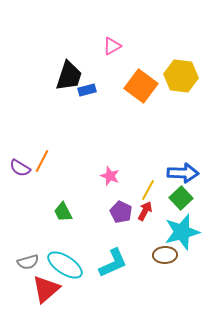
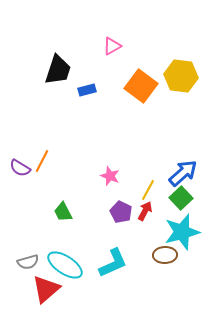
black trapezoid: moved 11 px left, 6 px up
blue arrow: rotated 44 degrees counterclockwise
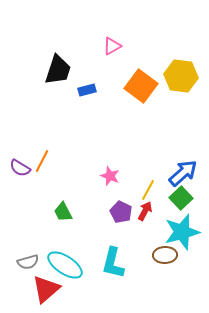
cyan L-shape: rotated 128 degrees clockwise
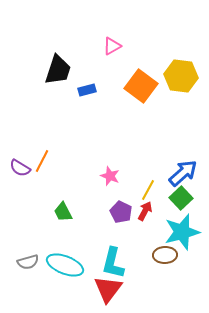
cyan ellipse: rotated 12 degrees counterclockwise
red triangle: moved 62 px right; rotated 12 degrees counterclockwise
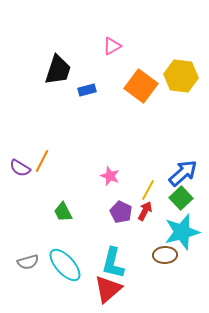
cyan ellipse: rotated 27 degrees clockwise
red triangle: rotated 12 degrees clockwise
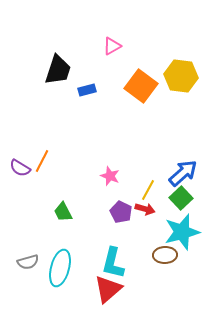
red arrow: moved 2 px up; rotated 78 degrees clockwise
cyan ellipse: moved 5 px left, 3 px down; rotated 57 degrees clockwise
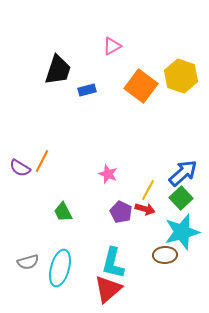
yellow hexagon: rotated 12 degrees clockwise
pink star: moved 2 px left, 2 px up
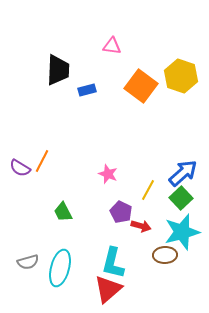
pink triangle: rotated 36 degrees clockwise
black trapezoid: rotated 16 degrees counterclockwise
red arrow: moved 4 px left, 17 px down
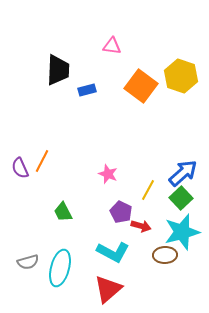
purple semicircle: rotated 35 degrees clockwise
cyan L-shape: moved 11 px up; rotated 76 degrees counterclockwise
